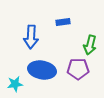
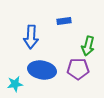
blue rectangle: moved 1 px right, 1 px up
green arrow: moved 2 px left, 1 px down
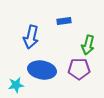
blue arrow: rotated 10 degrees clockwise
green arrow: moved 1 px up
purple pentagon: moved 1 px right
cyan star: moved 1 px right, 1 px down
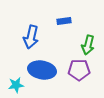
purple pentagon: moved 1 px down
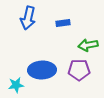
blue rectangle: moved 1 px left, 2 px down
blue arrow: moved 3 px left, 19 px up
green arrow: rotated 66 degrees clockwise
blue ellipse: rotated 12 degrees counterclockwise
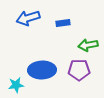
blue arrow: rotated 60 degrees clockwise
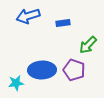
blue arrow: moved 2 px up
green arrow: rotated 36 degrees counterclockwise
purple pentagon: moved 5 px left; rotated 20 degrees clockwise
cyan star: moved 2 px up
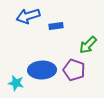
blue rectangle: moved 7 px left, 3 px down
cyan star: rotated 21 degrees clockwise
